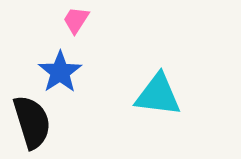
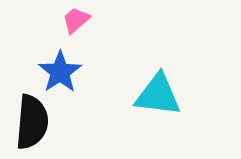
pink trapezoid: rotated 16 degrees clockwise
black semicircle: rotated 22 degrees clockwise
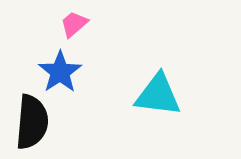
pink trapezoid: moved 2 px left, 4 px down
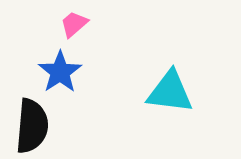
cyan triangle: moved 12 px right, 3 px up
black semicircle: moved 4 px down
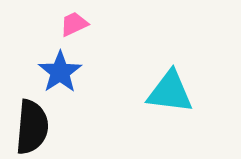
pink trapezoid: rotated 16 degrees clockwise
black semicircle: moved 1 px down
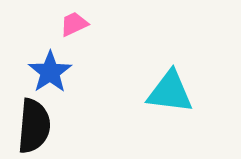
blue star: moved 10 px left
black semicircle: moved 2 px right, 1 px up
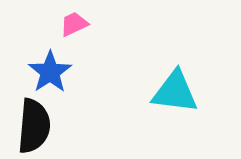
cyan triangle: moved 5 px right
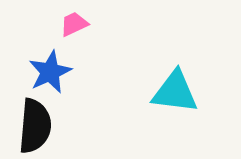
blue star: rotated 9 degrees clockwise
black semicircle: moved 1 px right
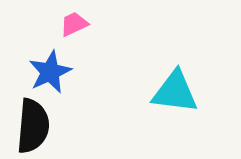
black semicircle: moved 2 px left
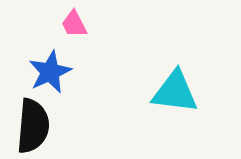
pink trapezoid: rotated 92 degrees counterclockwise
